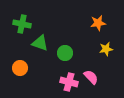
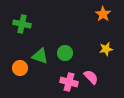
orange star: moved 5 px right, 9 px up; rotated 28 degrees counterclockwise
green triangle: moved 13 px down
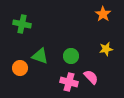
green circle: moved 6 px right, 3 px down
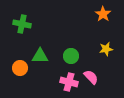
green triangle: rotated 18 degrees counterclockwise
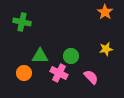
orange star: moved 2 px right, 2 px up
green cross: moved 2 px up
orange circle: moved 4 px right, 5 px down
pink cross: moved 10 px left, 9 px up; rotated 12 degrees clockwise
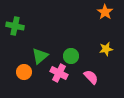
green cross: moved 7 px left, 4 px down
green triangle: rotated 42 degrees counterclockwise
orange circle: moved 1 px up
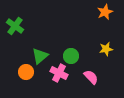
orange star: rotated 14 degrees clockwise
green cross: rotated 24 degrees clockwise
orange circle: moved 2 px right
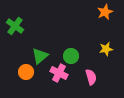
pink semicircle: rotated 28 degrees clockwise
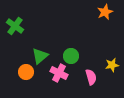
yellow star: moved 6 px right, 16 px down
